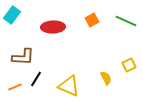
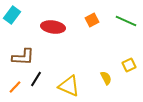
red ellipse: rotated 10 degrees clockwise
orange line: rotated 24 degrees counterclockwise
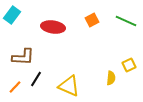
yellow semicircle: moved 5 px right; rotated 32 degrees clockwise
